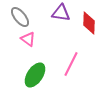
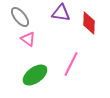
green ellipse: rotated 20 degrees clockwise
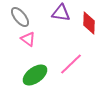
pink line: rotated 20 degrees clockwise
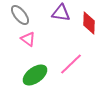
gray ellipse: moved 2 px up
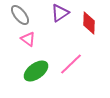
purple triangle: moved 1 px left; rotated 42 degrees counterclockwise
green ellipse: moved 1 px right, 4 px up
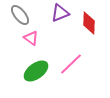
purple triangle: rotated 12 degrees clockwise
pink triangle: moved 3 px right, 1 px up
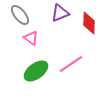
pink line: rotated 10 degrees clockwise
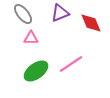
gray ellipse: moved 3 px right, 1 px up
red diamond: moved 2 px right; rotated 25 degrees counterclockwise
pink triangle: rotated 35 degrees counterclockwise
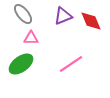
purple triangle: moved 3 px right, 3 px down
red diamond: moved 2 px up
green ellipse: moved 15 px left, 7 px up
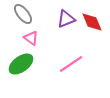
purple triangle: moved 3 px right, 3 px down
red diamond: moved 1 px right, 1 px down
pink triangle: rotated 35 degrees clockwise
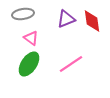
gray ellipse: rotated 60 degrees counterclockwise
red diamond: moved 1 px up; rotated 15 degrees clockwise
green ellipse: moved 8 px right; rotated 20 degrees counterclockwise
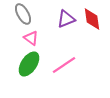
gray ellipse: rotated 70 degrees clockwise
red diamond: moved 2 px up
pink line: moved 7 px left, 1 px down
